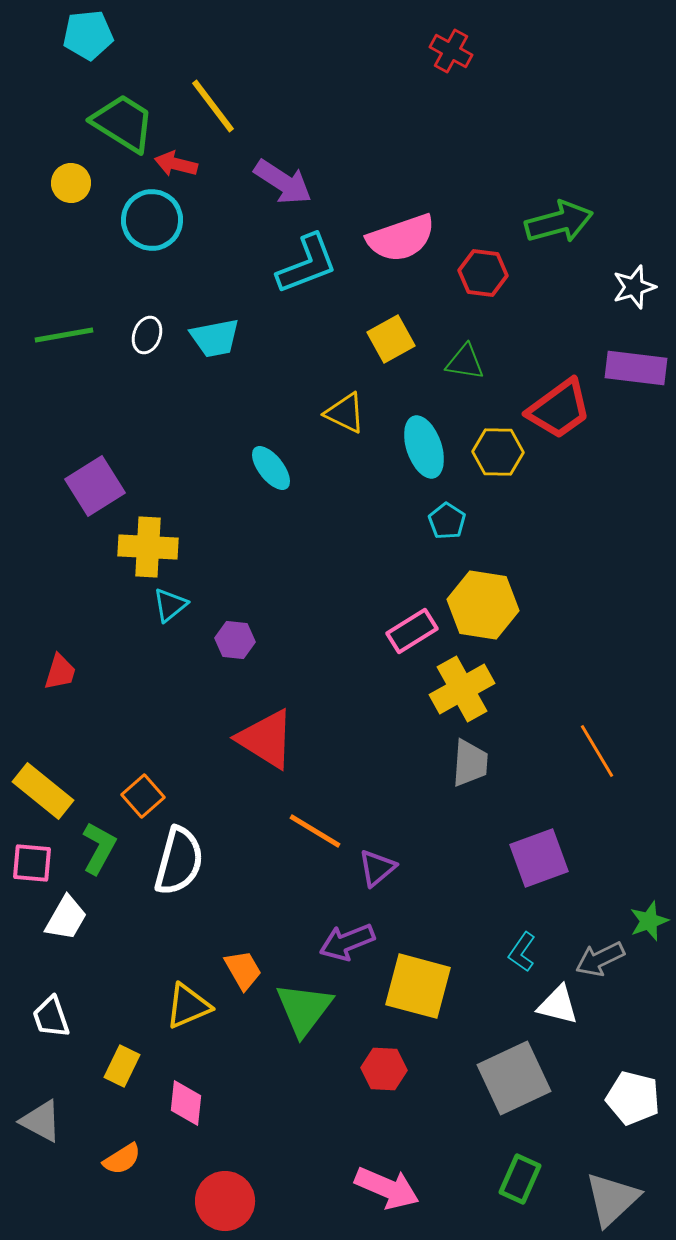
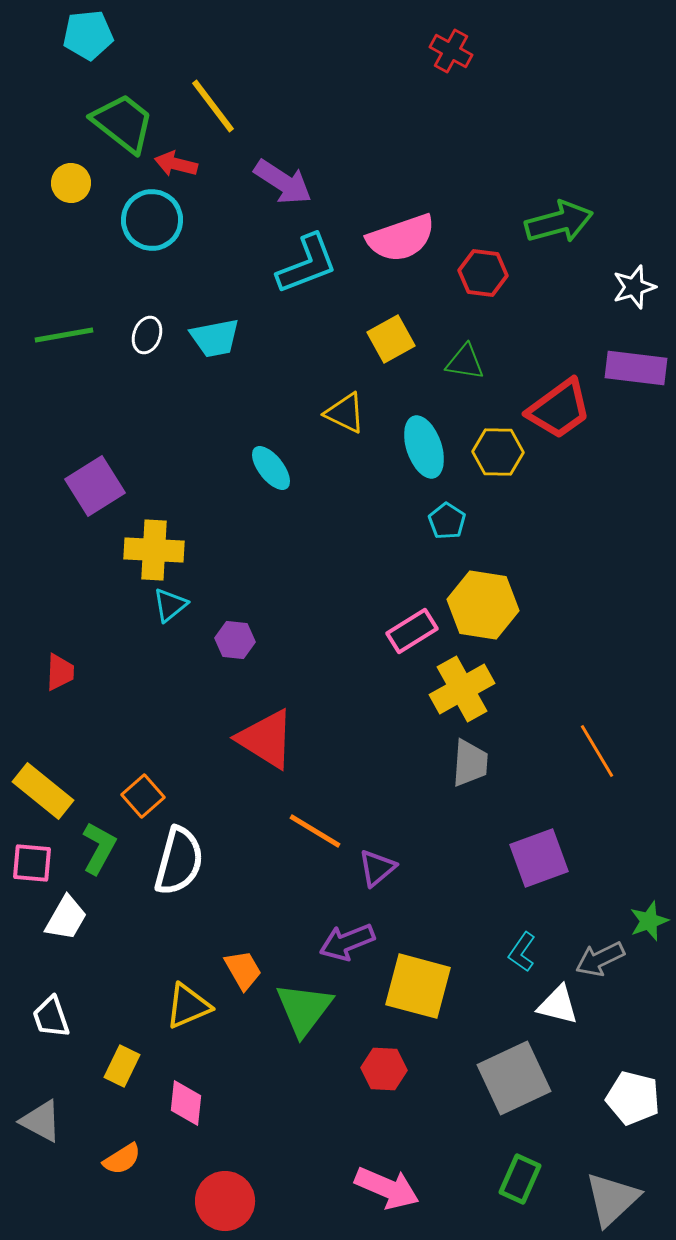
green trapezoid at (123, 123): rotated 6 degrees clockwise
yellow cross at (148, 547): moved 6 px right, 3 px down
red trapezoid at (60, 672): rotated 15 degrees counterclockwise
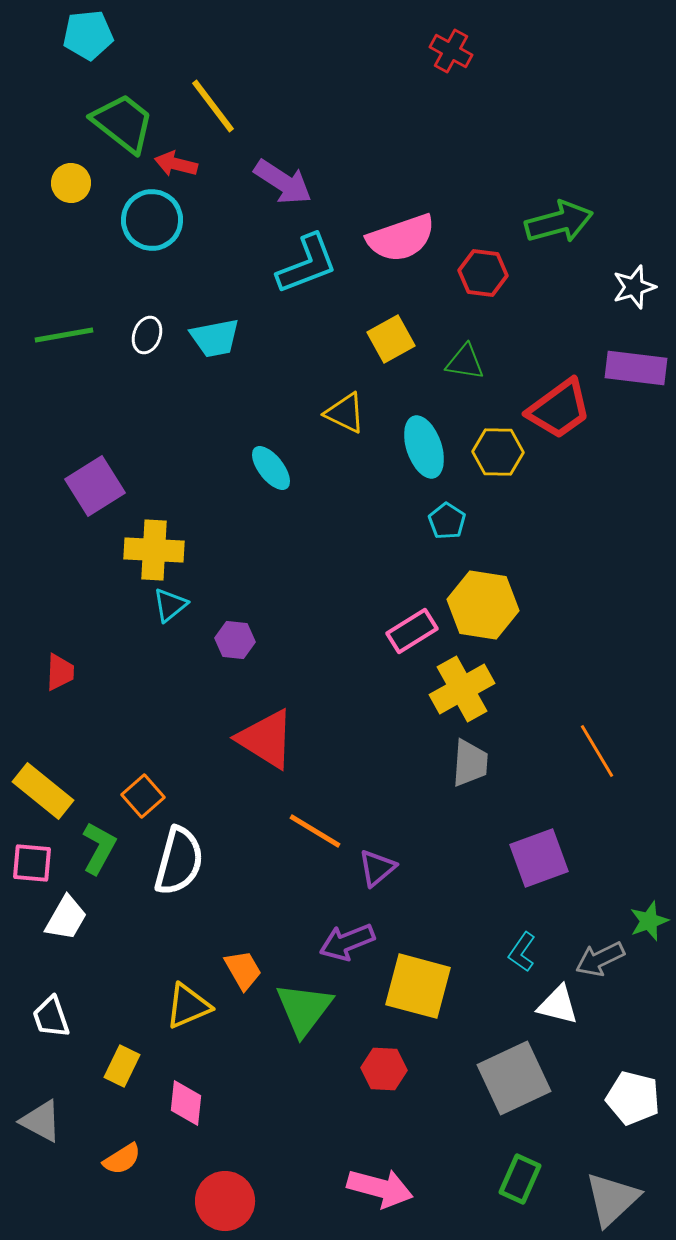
pink arrow at (387, 1188): moved 7 px left; rotated 8 degrees counterclockwise
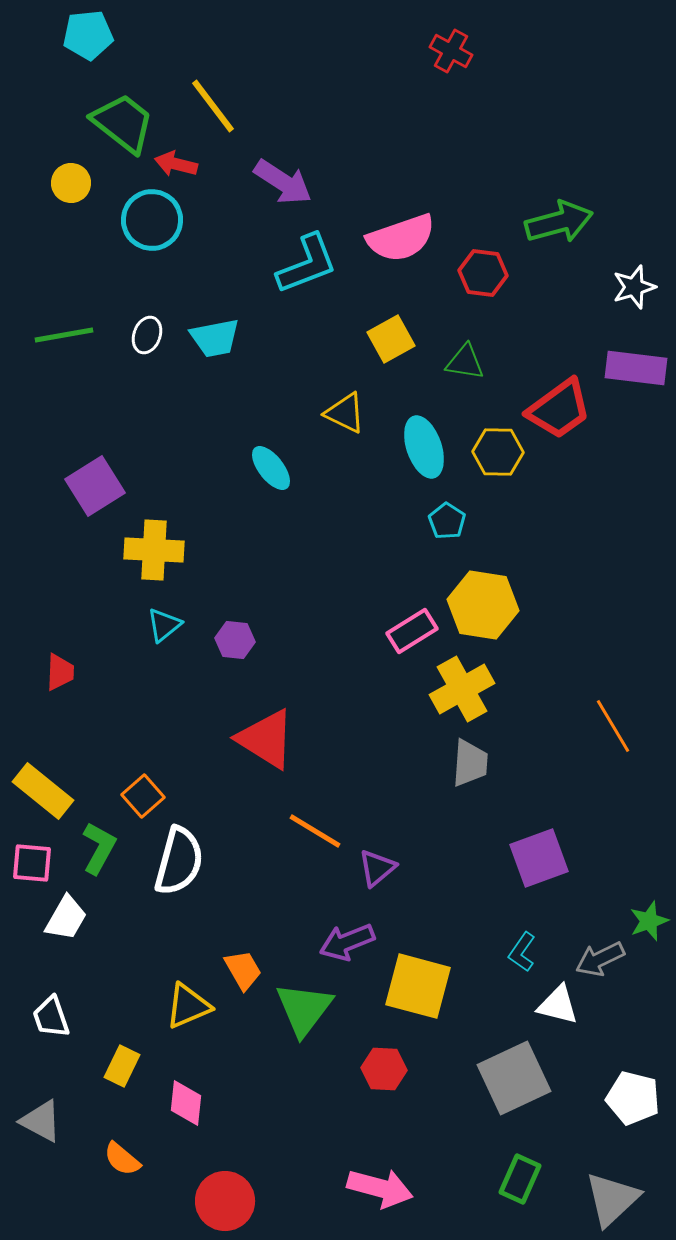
cyan triangle at (170, 605): moved 6 px left, 20 px down
orange line at (597, 751): moved 16 px right, 25 px up
orange semicircle at (122, 1159): rotated 72 degrees clockwise
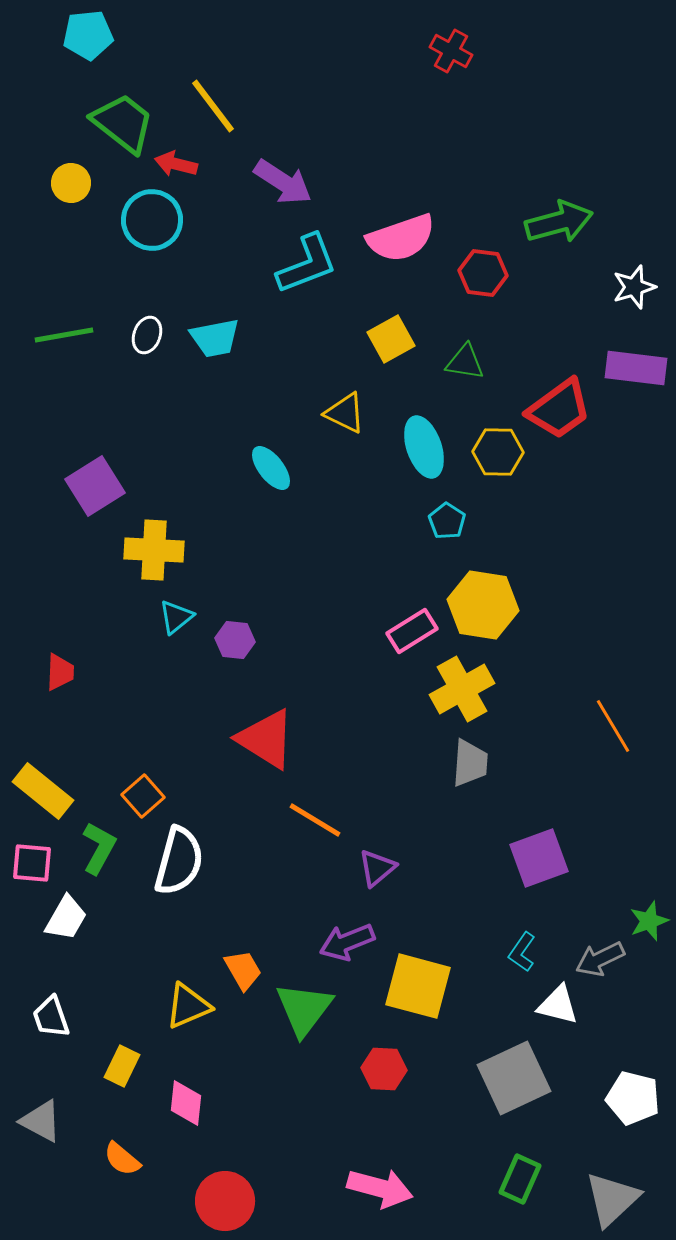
cyan triangle at (164, 625): moved 12 px right, 8 px up
orange line at (315, 831): moved 11 px up
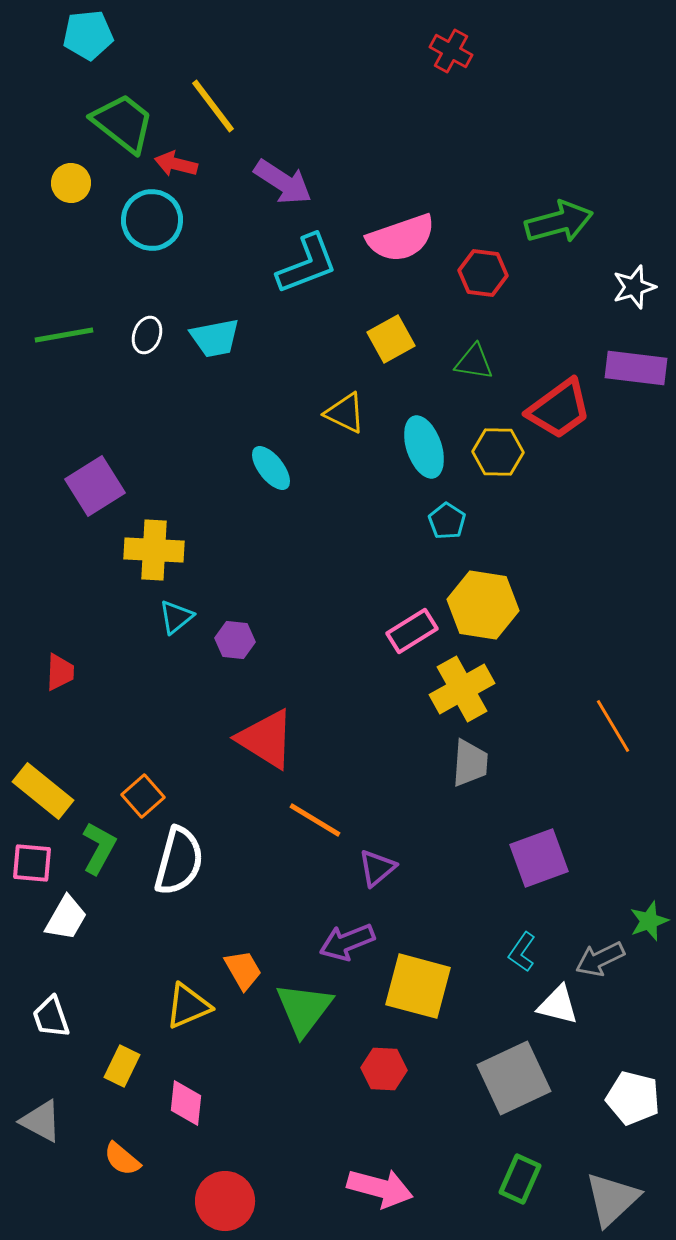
green triangle at (465, 362): moved 9 px right
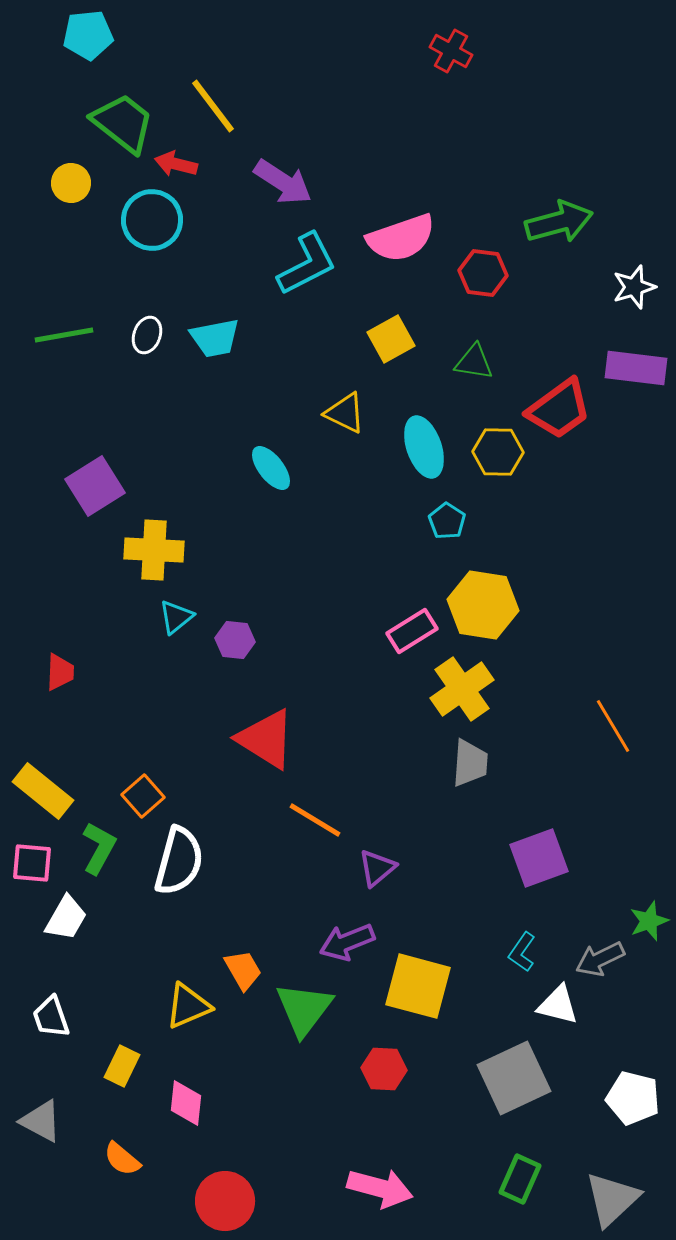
cyan L-shape at (307, 264): rotated 6 degrees counterclockwise
yellow cross at (462, 689): rotated 6 degrees counterclockwise
